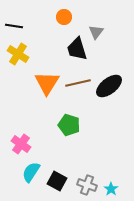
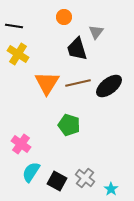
gray cross: moved 2 px left, 7 px up; rotated 18 degrees clockwise
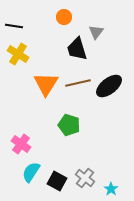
orange triangle: moved 1 px left, 1 px down
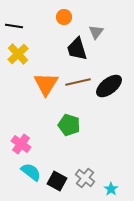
yellow cross: rotated 15 degrees clockwise
brown line: moved 1 px up
cyan semicircle: rotated 95 degrees clockwise
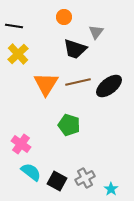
black trapezoid: moved 2 px left; rotated 55 degrees counterclockwise
gray cross: rotated 24 degrees clockwise
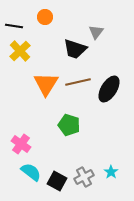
orange circle: moved 19 px left
yellow cross: moved 2 px right, 3 px up
black ellipse: moved 3 px down; rotated 20 degrees counterclockwise
gray cross: moved 1 px left, 1 px up
cyan star: moved 17 px up
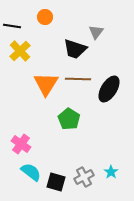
black line: moved 2 px left
brown line: moved 3 px up; rotated 15 degrees clockwise
green pentagon: moved 6 px up; rotated 15 degrees clockwise
black square: moved 1 px left, 1 px down; rotated 12 degrees counterclockwise
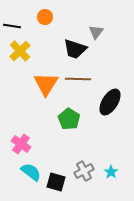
black ellipse: moved 1 px right, 13 px down
gray cross: moved 6 px up
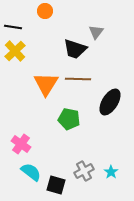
orange circle: moved 6 px up
black line: moved 1 px right, 1 px down
yellow cross: moved 5 px left
green pentagon: rotated 20 degrees counterclockwise
black square: moved 3 px down
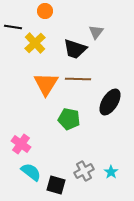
yellow cross: moved 20 px right, 8 px up
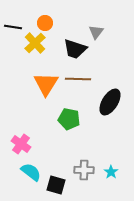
orange circle: moved 12 px down
gray cross: moved 1 px up; rotated 30 degrees clockwise
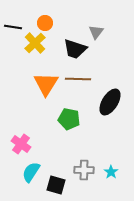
cyan semicircle: rotated 95 degrees counterclockwise
